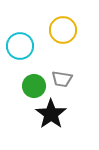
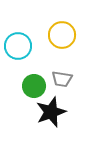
yellow circle: moved 1 px left, 5 px down
cyan circle: moved 2 px left
black star: moved 2 px up; rotated 16 degrees clockwise
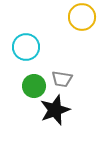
yellow circle: moved 20 px right, 18 px up
cyan circle: moved 8 px right, 1 px down
black star: moved 4 px right, 2 px up
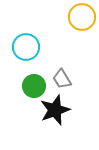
gray trapezoid: rotated 50 degrees clockwise
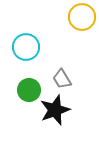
green circle: moved 5 px left, 4 px down
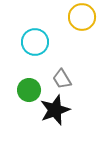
cyan circle: moved 9 px right, 5 px up
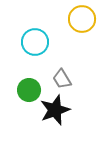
yellow circle: moved 2 px down
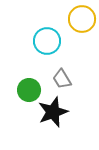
cyan circle: moved 12 px right, 1 px up
black star: moved 2 px left, 2 px down
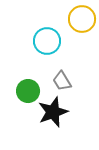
gray trapezoid: moved 2 px down
green circle: moved 1 px left, 1 px down
